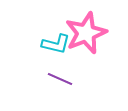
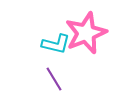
purple line: moved 6 px left; rotated 35 degrees clockwise
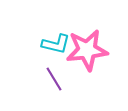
pink star: moved 1 px right, 17 px down; rotated 15 degrees clockwise
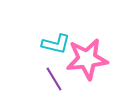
pink star: moved 9 px down
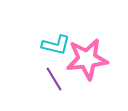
cyan L-shape: moved 1 px down
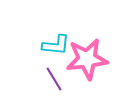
cyan L-shape: rotated 8 degrees counterclockwise
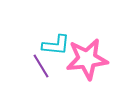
purple line: moved 13 px left, 13 px up
